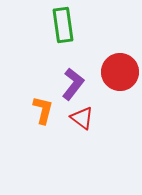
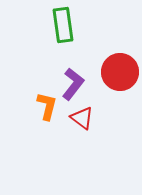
orange L-shape: moved 4 px right, 4 px up
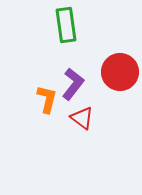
green rectangle: moved 3 px right
orange L-shape: moved 7 px up
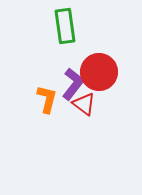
green rectangle: moved 1 px left, 1 px down
red circle: moved 21 px left
red triangle: moved 2 px right, 14 px up
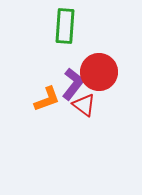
green rectangle: rotated 12 degrees clockwise
orange L-shape: rotated 56 degrees clockwise
red triangle: moved 1 px down
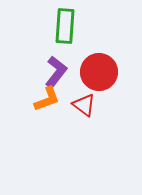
purple L-shape: moved 17 px left, 12 px up
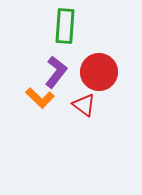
orange L-shape: moved 7 px left, 1 px up; rotated 64 degrees clockwise
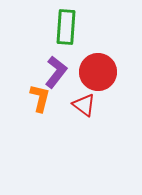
green rectangle: moved 1 px right, 1 px down
red circle: moved 1 px left
orange L-shape: rotated 120 degrees counterclockwise
